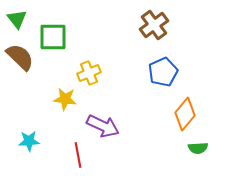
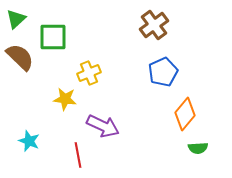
green triangle: moved 1 px left; rotated 25 degrees clockwise
cyan star: rotated 25 degrees clockwise
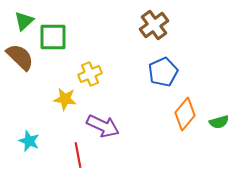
green triangle: moved 8 px right, 2 px down
yellow cross: moved 1 px right, 1 px down
green semicircle: moved 21 px right, 26 px up; rotated 12 degrees counterclockwise
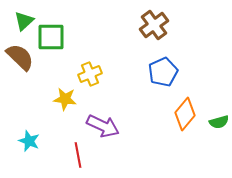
green square: moved 2 px left
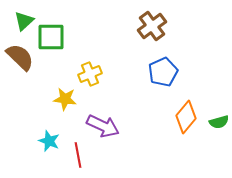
brown cross: moved 2 px left, 1 px down
orange diamond: moved 1 px right, 3 px down
cyan star: moved 20 px right
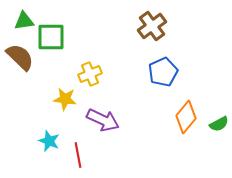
green triangle: rotated 35 degrees clockwise
green semicircle: moved 2 px down; rotated 12 degrees counterclockwise
purple arrow: moved 6 px up
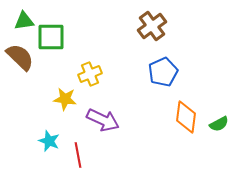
orange diamond: rotated 32 degrees counterclockwise
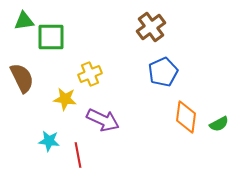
brown cross: moved 1 px left, 1 px down
brown semicircle: moved 2 px right, 21 px down; rotated 20 degrees clockwise
cyan star: rotated 15 degrees counterclockwise
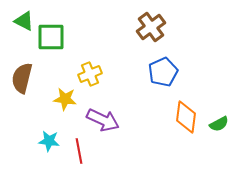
green triangle: rotated 35 degrees clockwise
brown semicircle: rotated 140 degrees counterclockwise
red line: moved 1 px right, 4 px up
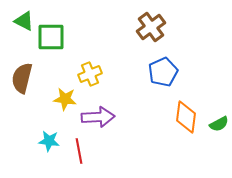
purple arrow: moved 5 px left, 3 px up; rotated 28 degrees counterclockwise
